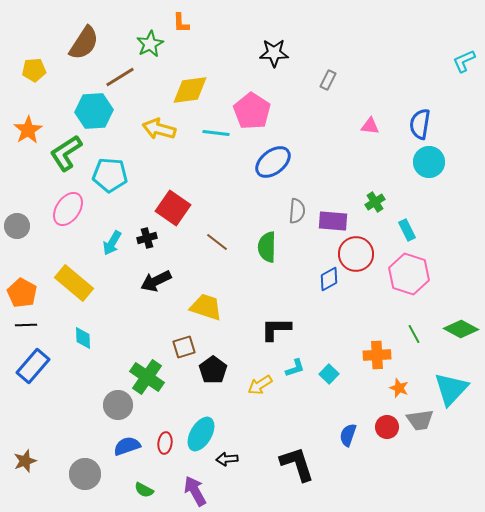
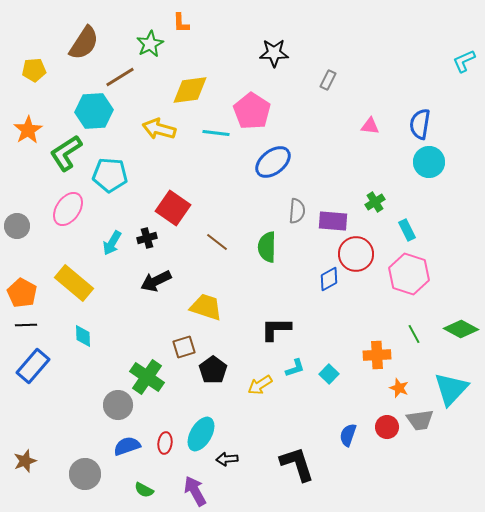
cyan diamond at (83, 338): moved 2 px up
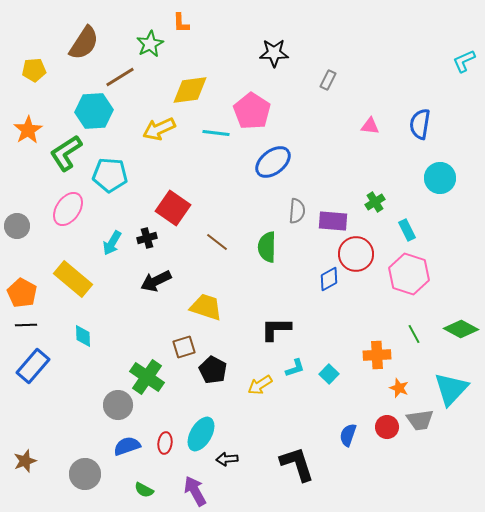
yellow arrow at (159, 129): rotated 40 degrees counterclockwise
cyan circle at (429, 162): moved 11 px right, 16 px down
yellow rectangle at (74, 283): moved 1 px left, 4 px up
black pentagon at (213, 370): rotated 8 degrees counterclockwise
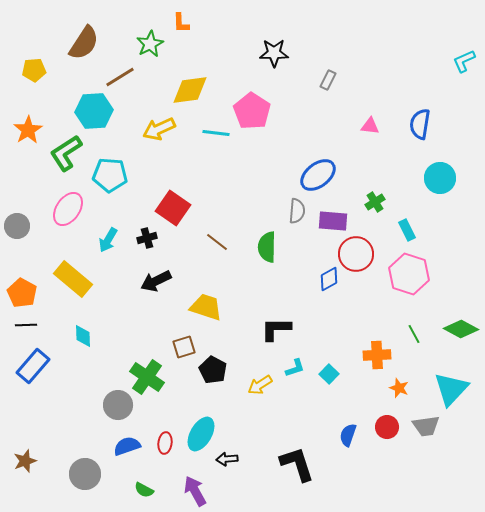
blue ellipse at (273, 162): moved 45 px right, 13 px down
cyan arrow at (112, 243): moved 4 px left, 3 px up
gray trapezoid at (420, 420): moved 6 px right, 6 px down
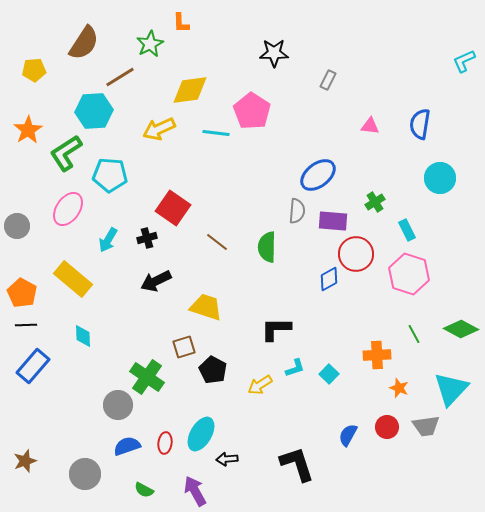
blue semicircle at (348, 435): rotated 10 degrees clockwise
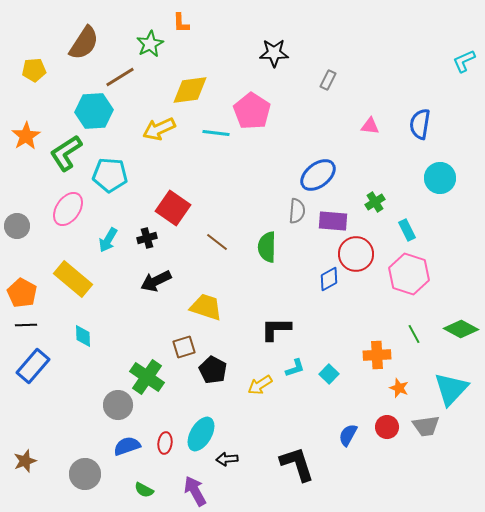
orange star at (28, 130): moved 2 px left, 6 px down
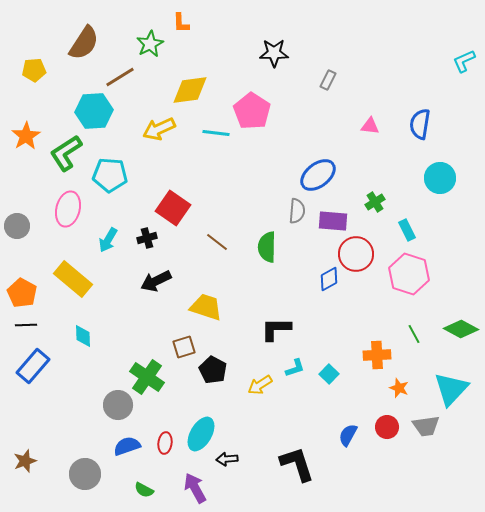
pink ellipse at (68, 209): rotated 20 degrees counterclockwise
purple arrow at (195, 491): moved 3 px up
